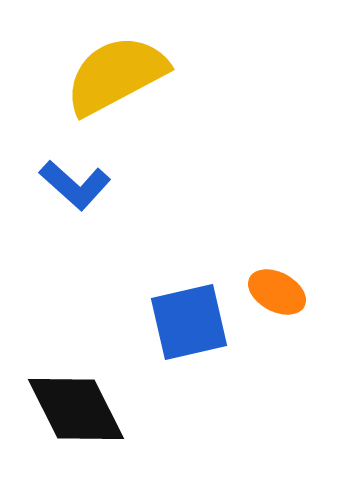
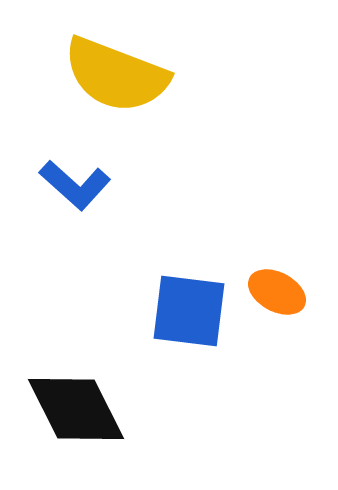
yellow semicircle: rotated 131 degrees counterclockwise
blue square: moved 11 px up; rotated 20 degrees clockwise
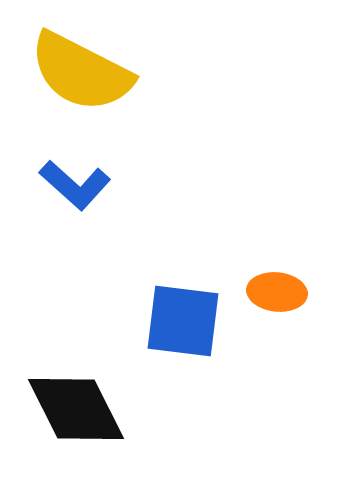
yellow semicircle: moved 35 px left, 3 px up; rotated 6 degrees clockwise
orange ellipse: rotated 22 degrees counterclockwise
blue square: moved 6 px left, 10 px down
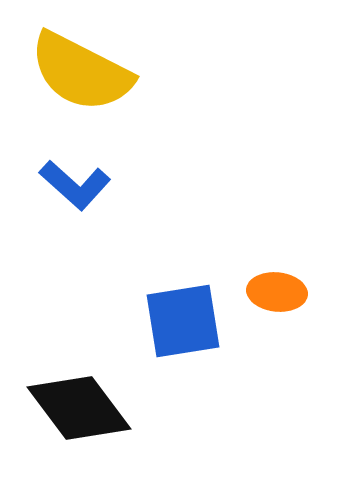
blue square: rotated 16 degrees counterclockwise
black diamond: moved 3 px right, 1 px up; rotated 10 degrees counterclockwise
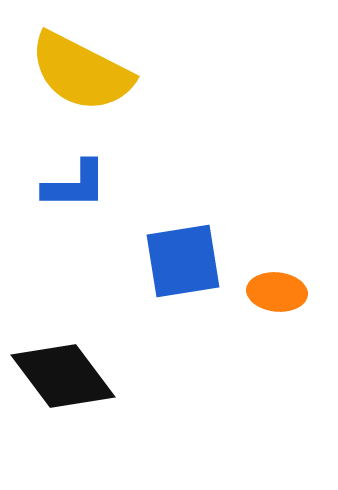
blue L-shape: rotated 42 degrees counterclockwise
blue square: moved 60 px up
black diamond: moved 16 px left, 32 px up
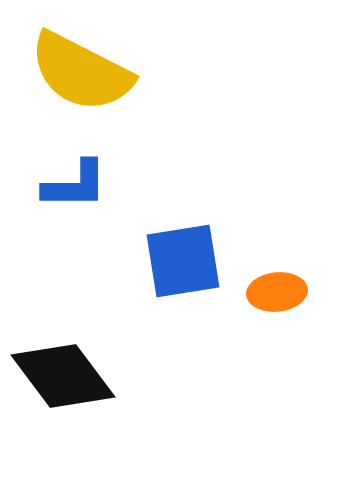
orange ellipse: rotated 12 degrees counterclockwise
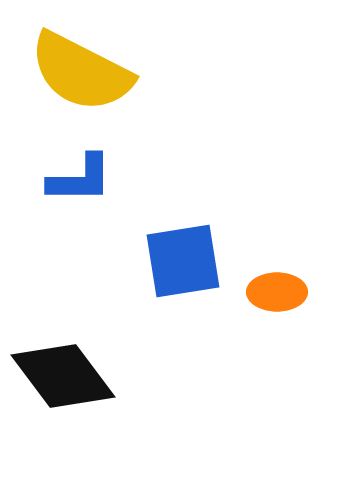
blue L-shape: moved 5 px right, 6 px up
orange ellipse: rotated 6 degrees clockwise
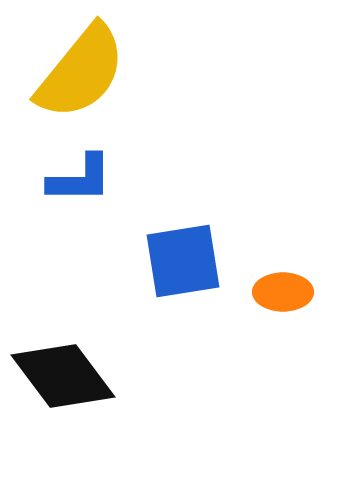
yellow semicircle: rotated 78 degrees counterclockwise
orange ellipse: moved 6 px right
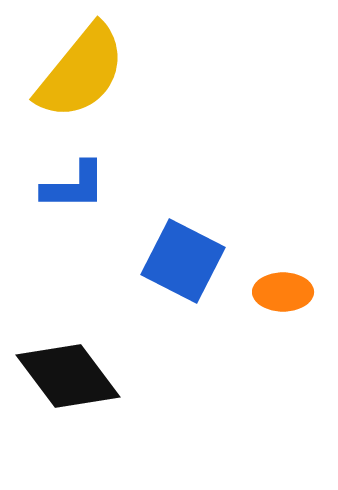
blue L-shape: moved 6 px left, 7 px down
blue square: rotated 36 degrees clockwise
black diamond: moved 5 px right
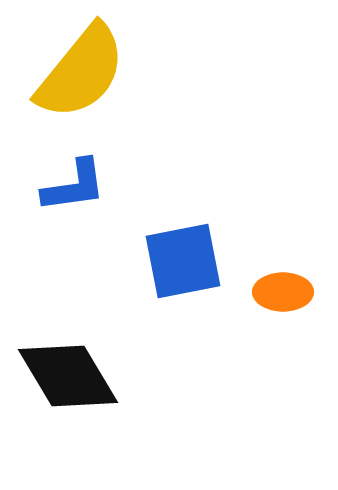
blue L-shape: rotated 8 degrees counterclockwise
blue square: rotated 38 degrees counterclockwise
black diamond: rotated 6 degrees clockwise
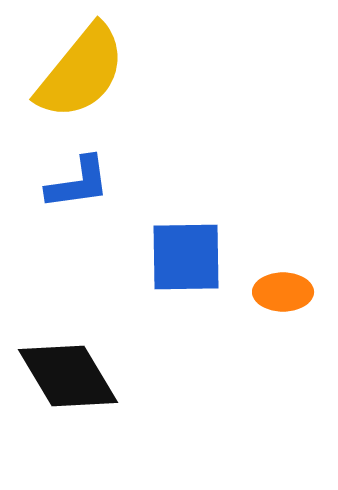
blue L-shape: moved 4 px right, 3 px up
blue square: moved 3 px right, 4 px up; rotated 10 degrees clockwise
